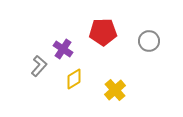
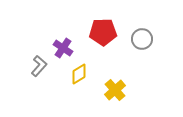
gray circle: moved 7 px left, 2 px up
purple cross: moved 1 px up
yellow diamond: moved 5 px right, 5 px up
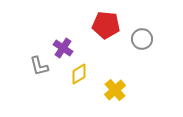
red pentagon: moved 3 px right, 7 px up; rotated 8 degrees clockwise
gray L-shape: rotated 125 degrees clockwise
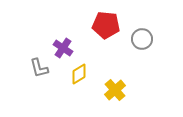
gray L-shape: moved 2 px down
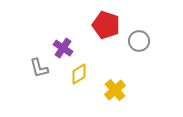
red pentagon: rotated 12 degrees clockwise
gray circle: moved 3 px left, 2 px down
